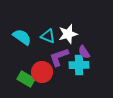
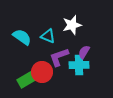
white star: moved 4 px right, 9 px up
purple semicircle: rotated 64 degrees clockwise
green rectangle: moved 1 px down; rotated 60 degrees counterclockwise
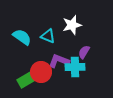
purple L-shape: moved 4 px down; rotated 40 degrees clockwise
cyan cross: moved 4 px left, 2 px down
red circle: moved 1 px left
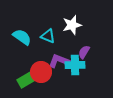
cyan cross: moved 2 px up
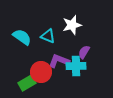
cyan cross: moved 1 px right, 1 px down
green rectangle: moved 1 px right, 3 px down
